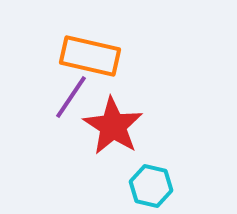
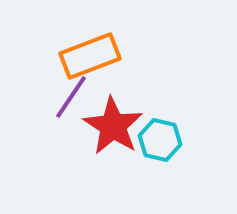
orange rectangle: rotated 34 degrees counterclockwise
cyan hexagon: moved 9 px right, 46 px up
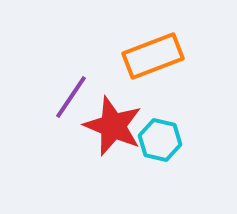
orange rectangle: moved 63 px right
red star: rotated 10 degrees counterclockwise
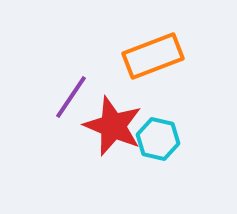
cyan hexagon: moved 2 px left, 1 px up
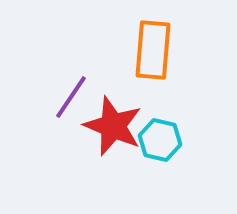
orange rectangle: moved 6 px up; rotated 64 degrees counterclockwise
cyan hexagon: moved 2 px right, 1 px down
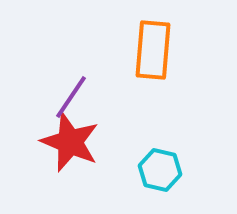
red star: moved 43 px left, 16 px down
cyan hexagon: moved 30 px down
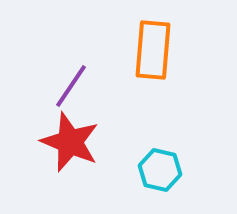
purple line: moved 11 px up
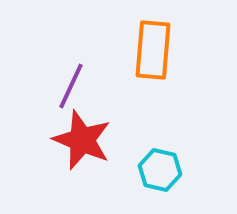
purple line: rotated 9 degrees counterclockwise
red star: moved 12 px right, 2 px up
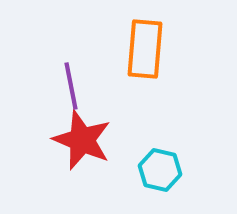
orange rectangle: moved 8 px left, 1 px up
purple line: rotated 36 degrees counterclockwise
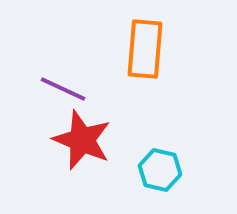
purple line: moved 8 px left, 3 px down; rotated 54 degrees counterclockwise
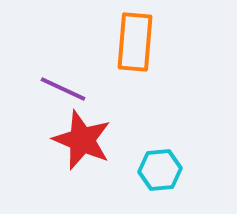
orange rectangle: moved 10 px left, 7 px up
cyan hexagon: rotated 18 degrees counterclockwise
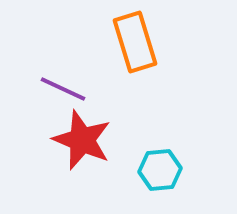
orange rectangle: rotated 22 degrees counterclockwise
